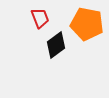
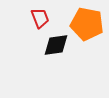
black diamond: rotated 28 degrees clockwise
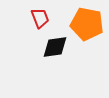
black diamond: moved 1 px left, 2 px down
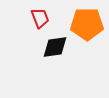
orange pentagon: rotated 12 degrees counterclockwise
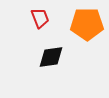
black diamond: moved 4 px left, 10 px down
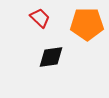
red trapezoid: rotated 25 degrees counterclockwise
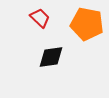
orange pentagon: rotated 12 degrees clockwise
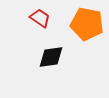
red trapezoid: rotated 10 degrees counterclockwise
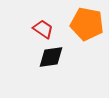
red trapezoid: moved 3 px right, 11 px down
